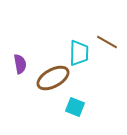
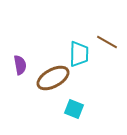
cyan trapezoid: moved 1 px down
purple semicircle: moved 1 px down
cyan square: moved 1 px left, 2 px down
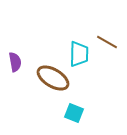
purple semicircle: moved 5 px left, 3 px up
brown ellipse: rotated 60 degrees clockwise
cyan square: moved 4 px down
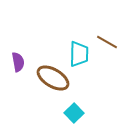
purple semicircle: moved 3 px right
cyan square: rotated 24 degrees clockwise
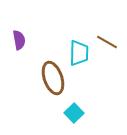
cyan trapezoid: moved 1 px up
purple semicircle: moved 1 px right, 22 px up
brown ellipse: rotated 40 degrees clockwise
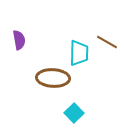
brown ellipse: rotated 68 degrees counterclockwise
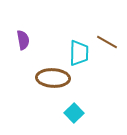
purple semicircle: moved 4 px right
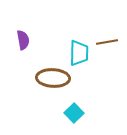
brown line: rotated 40 degrees counterclockwise
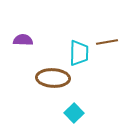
purple semicircle: rotated 78 degrees counterclockwise
